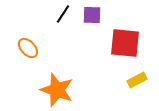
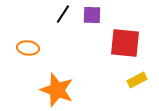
orange ellipse: rotated 40 degrees counterclockwise
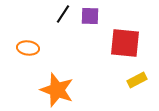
purple square: moved 2 px left, 1 px down
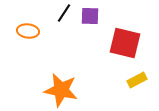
black line: moved 1 px right, 1 px up
red square: rotated 8 degrees clockwise
orange ellipse: moved 17 px up
orange star: moved 4 px right; rotated 8 degrees counterclockwise
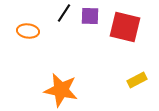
red square: moved 16 px up
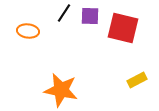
red square: moved 2 px left, 1 px down
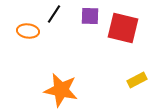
black line: moved 10 px left, 1 px down
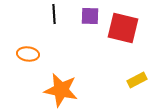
black line: rotated 36 degrees counterclockwise
orange ellipse: moved 23 px down
